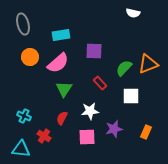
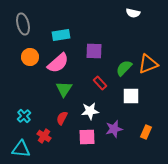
cyan cross: rotated 24 degrees clockwise
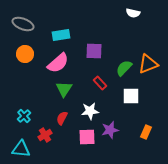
gray ellipse: rotated 55 degrees counterclockwise
orange circle: moved 5 px left, 3 px up
purple star: moved 4 px left, 1 px down
red cross: moved 1 px right, 1 px up; rotated 24 degrees clockwise
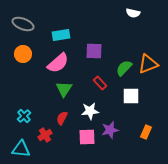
orange circle: moved 2 px left
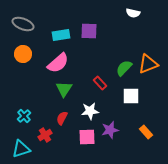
purple square: moved 5 px left, 20 px up
orange rectangle: rotated 64 degrees counterclockwise
cyan triangle: rotated 24 degrees counterclockwise
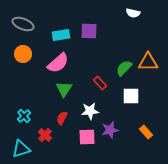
orange triangle: moved 2 px up; rotated 20 degrees clockwise
red cross: rotated 16 degrees counterclockwise
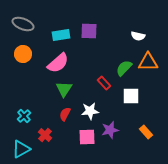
white semicircle: moved 5 px right, 23 px down
red rectangle: moved 4 px right
red semicircle: moved 3 px right, 4 px up
cyan triangle: rotated 12 degrees counterclockwise
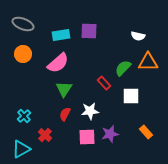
green semicircle: moved 1 px left
purple star: moved 4 px down
